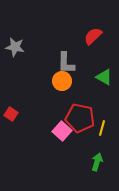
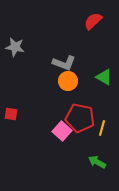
red semicircle: moved 15 px up
gray L-shape: moved 2 px left; rotated 70 degrees counterclockwise
orange circle: moved 6 px right
red square: rotated 24 degrees counterclockwise
green arrow: rotated 78 degrees counterclockwise
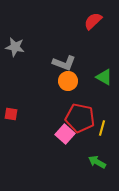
pink square: moved 3 px right, 3 px down
